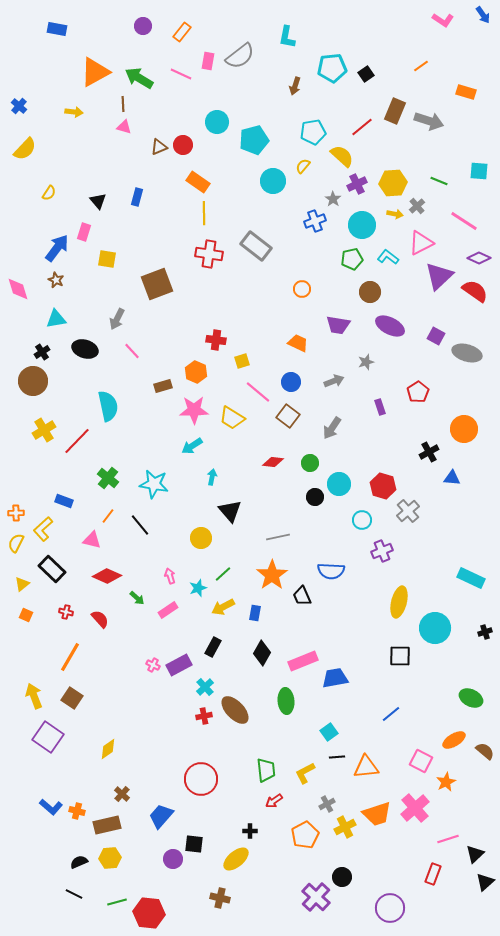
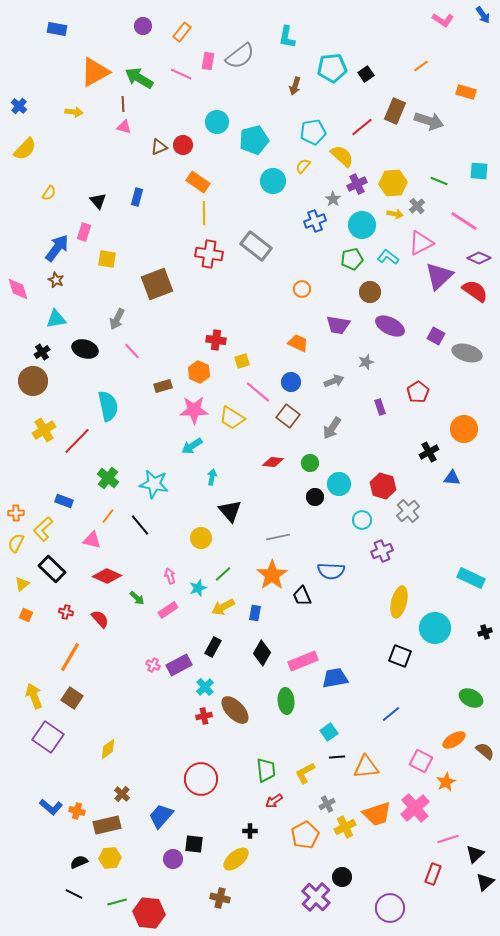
orange hexagon at (196, 372): moved 3 px right
black square at (400, 656): rotated 20 degrees clockwise
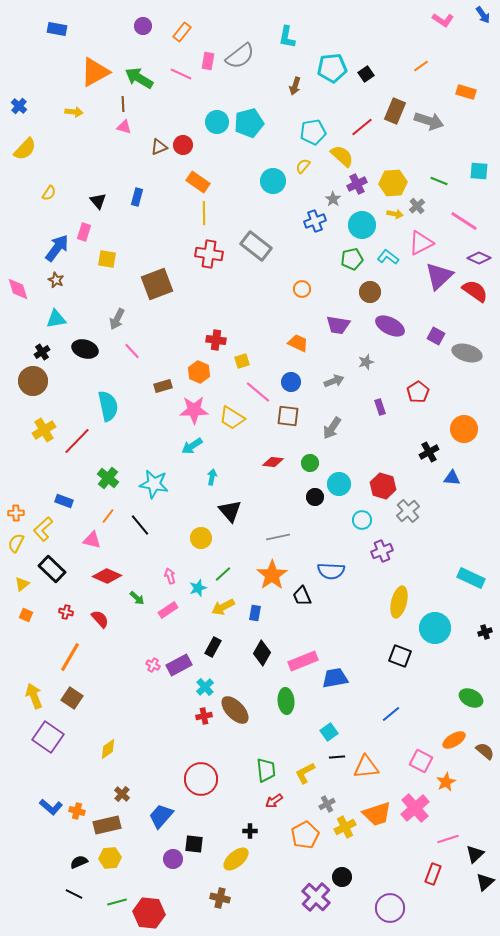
cyan pentagon at (254, 140): moved 5 px left, 17 px up
brown square at (288, 416): rotated 30 degrees counterclockwise
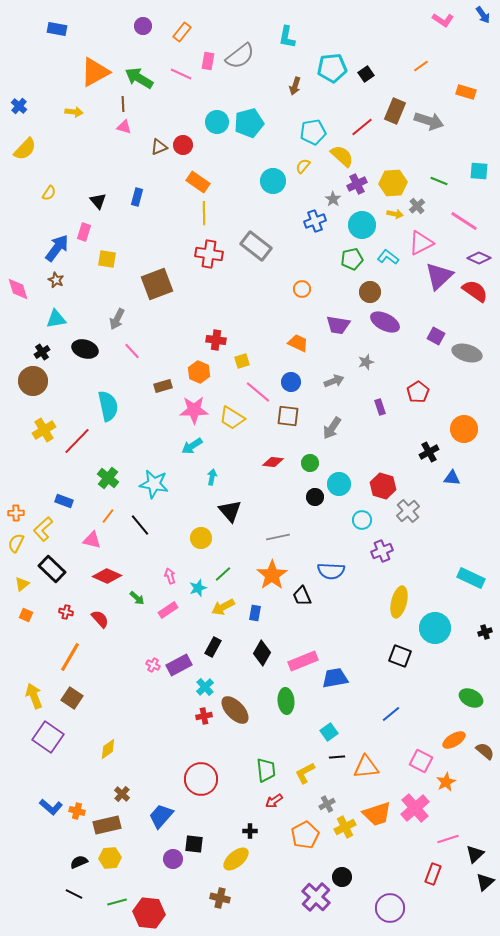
purple ellipse at (390, 326): moved 5 px left, 4 px up
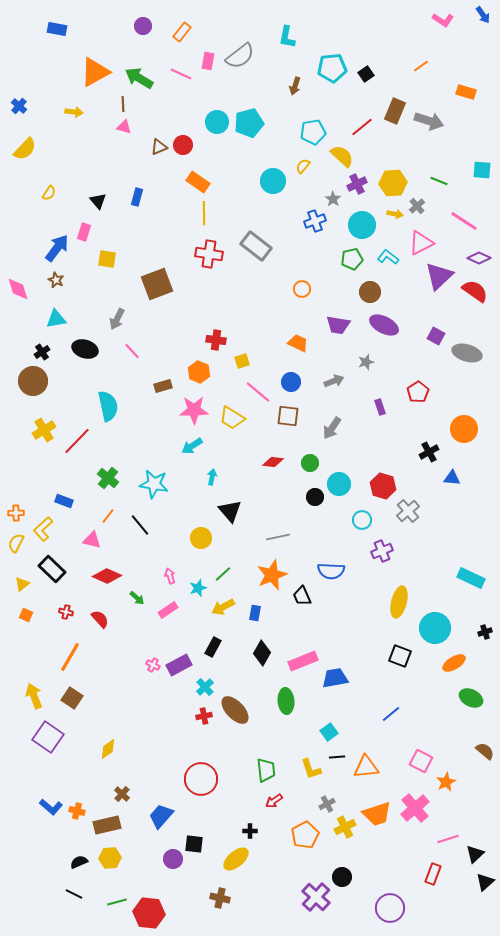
cyan square at (479, 171): moved 3 px right, 1 px up
purple ellipse at (385, 322): moved 1 px left, 3 px down
orange star at (272, 575): rotated 12 degrees clockwise
orange ellipse at (454, 740): moved 77 px up
yellow L-shape at (305, 773): moved 6 px right, 4 px up; rotated 80 degrees counterclockwise
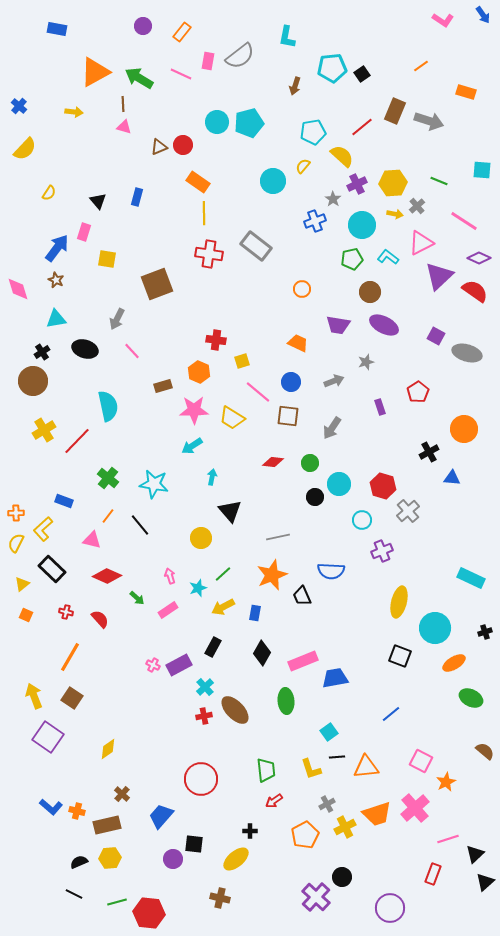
black square at (366, 74): moved 4 px left
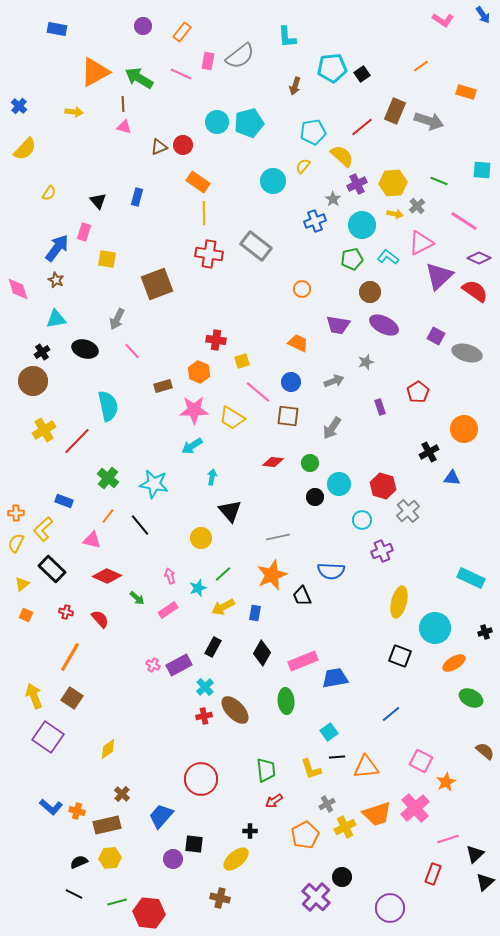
cyan L-shape at (287, 37): rotated 15 degrees counterclockwise
